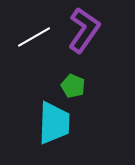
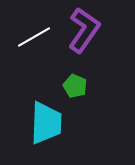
green pentagon: moved 2 px right
cyan trapezoid: moved 8 px left
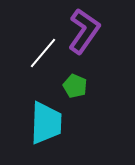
purple L-shape: moved 1 px down
white line: moved 9 px right, 16 px down; rotated 20 degrees counterclockwise
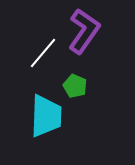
cyan trapezoid: moved 7 px up
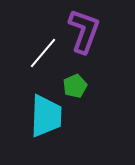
purple L-shape: rotated 15 degrees counterclockwise
green pentagon: rotated 25 degrees clockwise
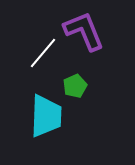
purple L-shape: rotated 42 degrees counterclockwise
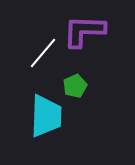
purple L-shape: rotated 66 degrees counterclockwise
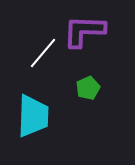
green pentagon: moved 13 px right, 2 px down
cyan trapezoid: moved 13 px left
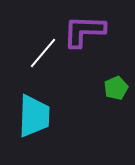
green pentagon: moved 28 px right
cyan trapezoid: moved 1 px right
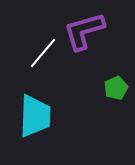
purple L-shape: rotated 18 degrees counterclockwise
cyan trapezoid: moved 1 px right
